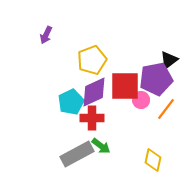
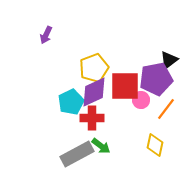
yellow pentagon: moved 2 px right, 8 px down
yellow diamond: moved 2 px right, 15 px up
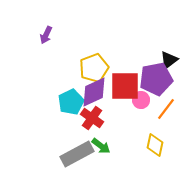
red cross: rotated 35 degrees clockwise
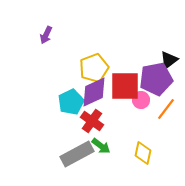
red cross: moved 3 px down
yellow diamond: moved 12 px left, 8 px down
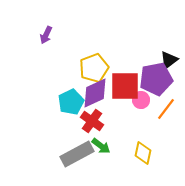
purple diamond: moved 1 px right, 1 px down
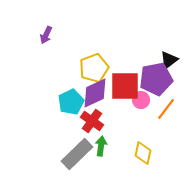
green arrow: rotated 120 degrees counterclockwise
gray rectangle: rotated 16 degrees counterclockwise
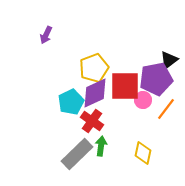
pink circle: moved 2 px right
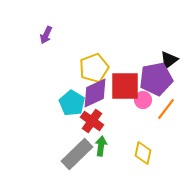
cyan pentagon: moved 1 px right, 1 px down; rotated 15 degrees counterclockwise
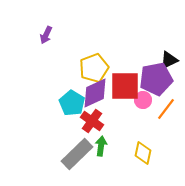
black triangle: rotated 12 degrees clockwise
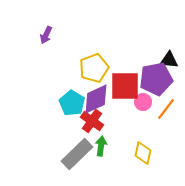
black triangle: rotated 30 degrees clockwise
purple diamond: moved 1 px right, 6 px down
pink circle: moved 2 px down
